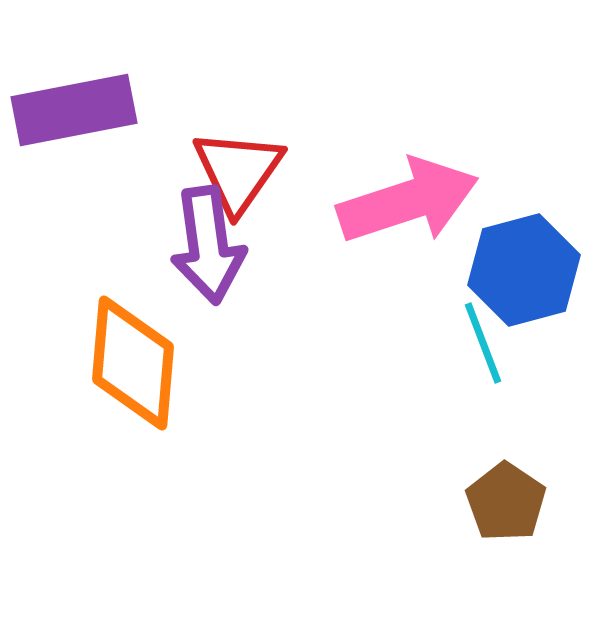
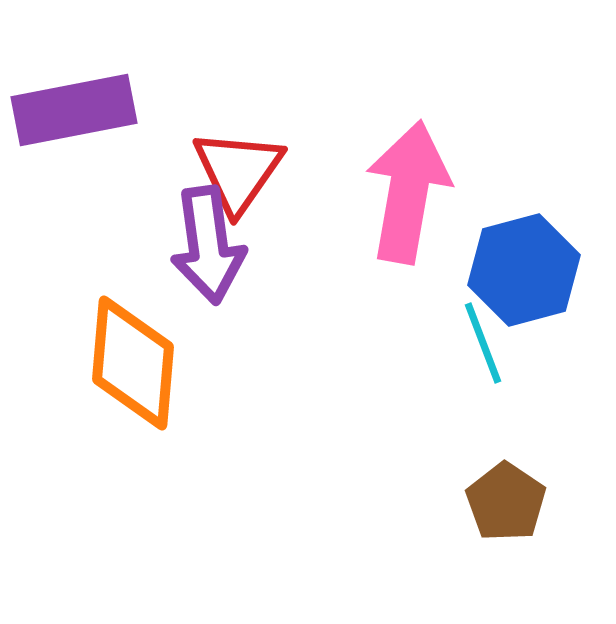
pink arrow: moved 9 px up; rotated 62 degrees counterclockwise
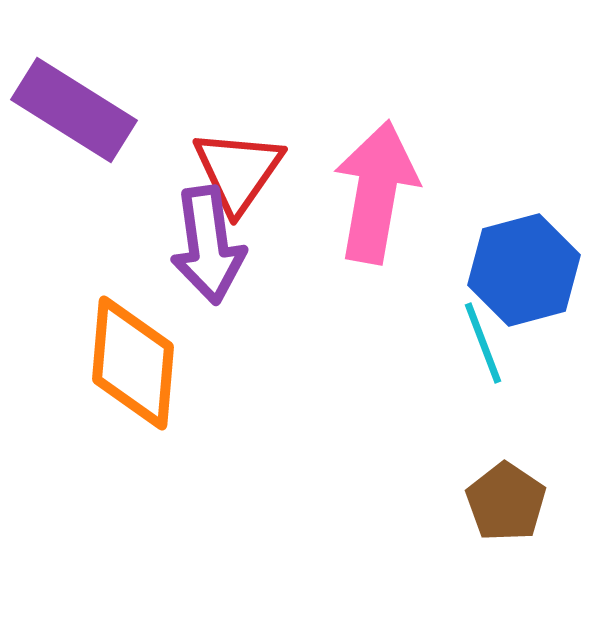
purple rectangle: rotated 43 degrees clockwise
pink arrow: moved 32 px left
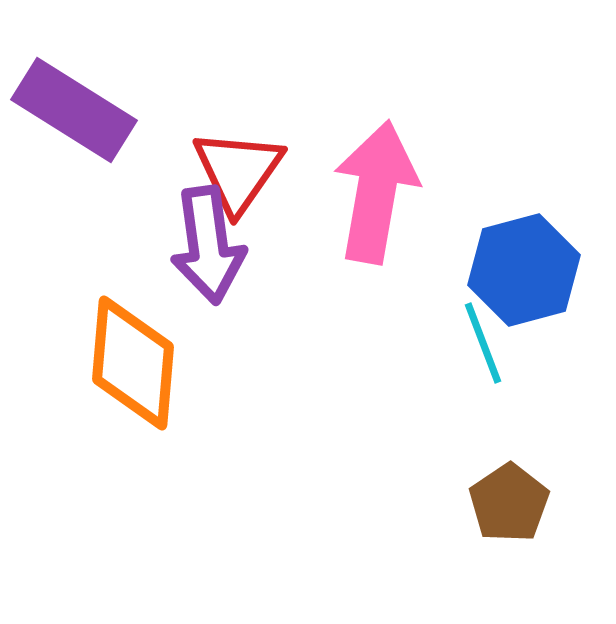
brown pentagon: moved 3 px right, 1 px down; rotated 4 degrees clockwise
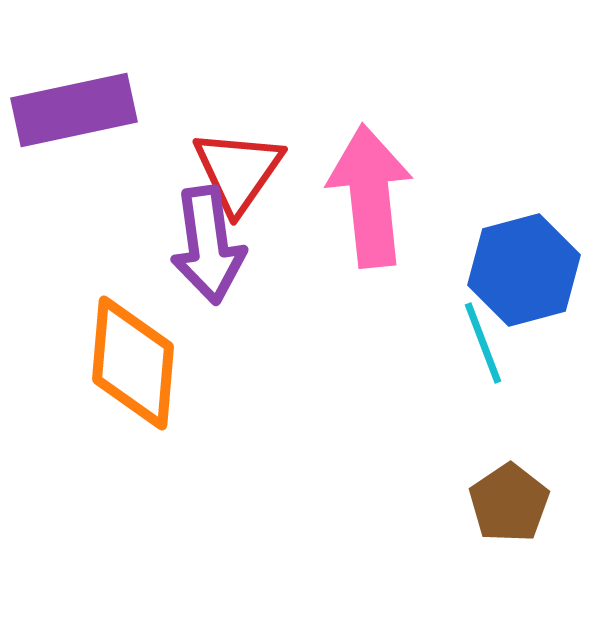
purple rectangle: rotated 44 degrees counterclockwise
pink arrow: moved 6 px left, 4 px down; rotated 16 degrees counterclockwise
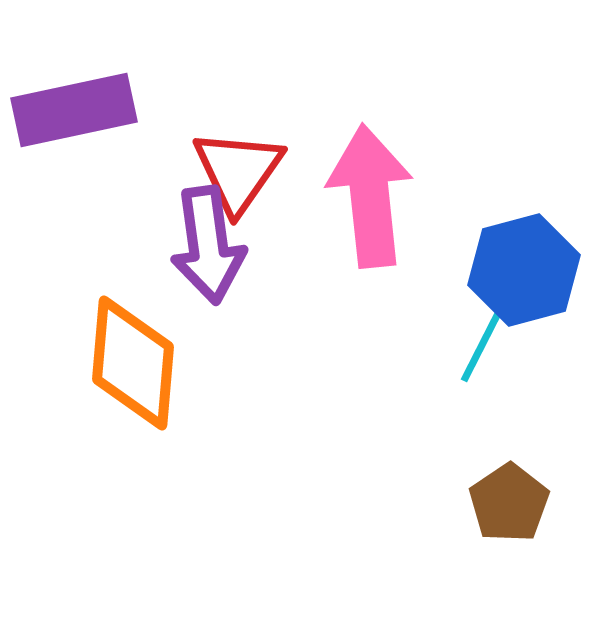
cyan line: rotated 48 degrees clockwise
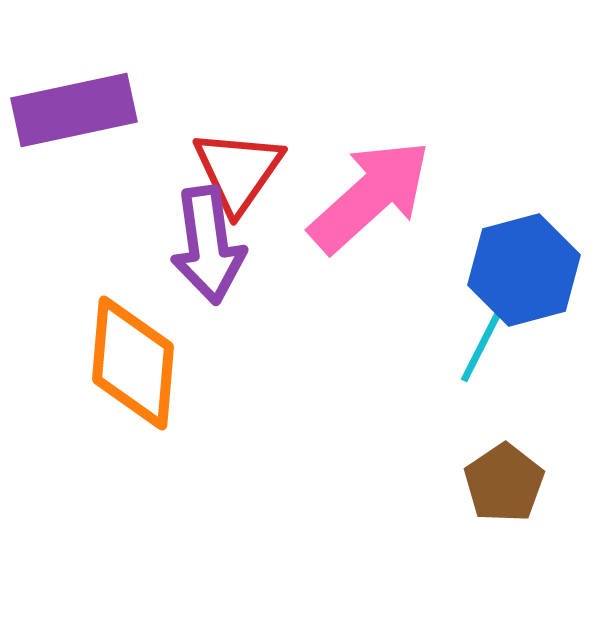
pink arrow: rotated 54 degrees clockwise
brown pentagon: moved 5 px left, 20 px up
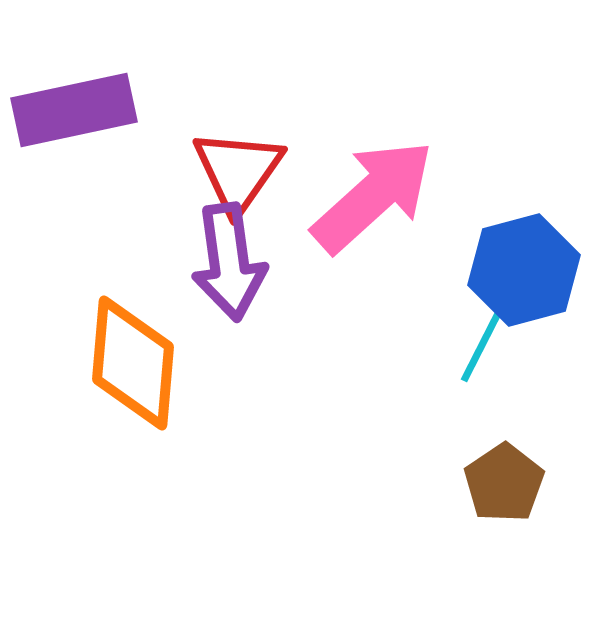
pink arrow: moved 3 px right
purple arrow: moved 21 px right, 17 px down
